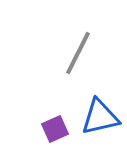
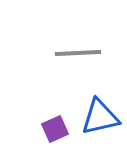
gray line: rotated 60 degrees clockwise
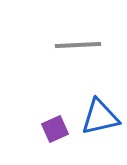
gray line: moved 8 px up
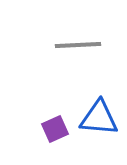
blue triangle: moved 1 px left, 1 px down; rotated 18 degrees clockwise
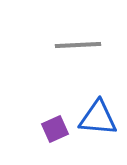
blue triangle: moved 1 px left
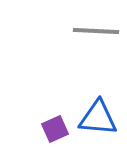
gray line: moved 18 px right, 14 px up; rotated 6 degrees clockwise
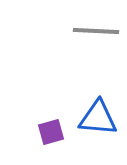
purple square: moved 4 px left, 3 px down; rotated 8 degrees clockwise
